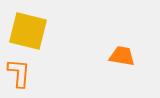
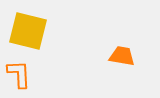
orange L-shape: moved 1 px down; rotated 8 degrees counterclockwise
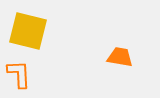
orange trapezoid: moved 2 px left, 1 px down
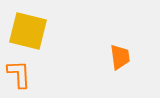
orange trapezoid: rotated 72 degrees clockwise
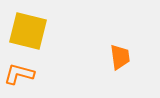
orange L-shape: rotated 72 degrees counterclockwise
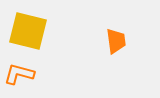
orange trapezoid: moved 4 px left, 16 px up
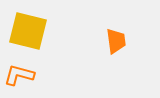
orange L-shape: moved 1 px down
